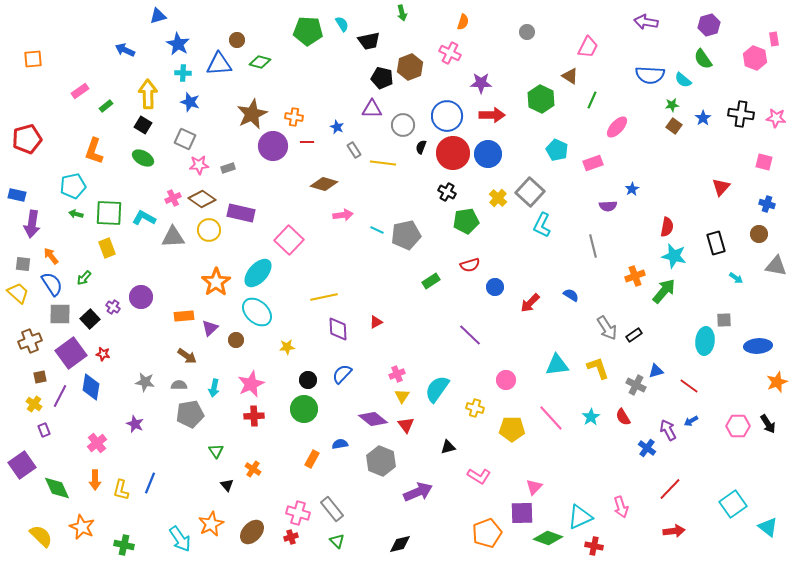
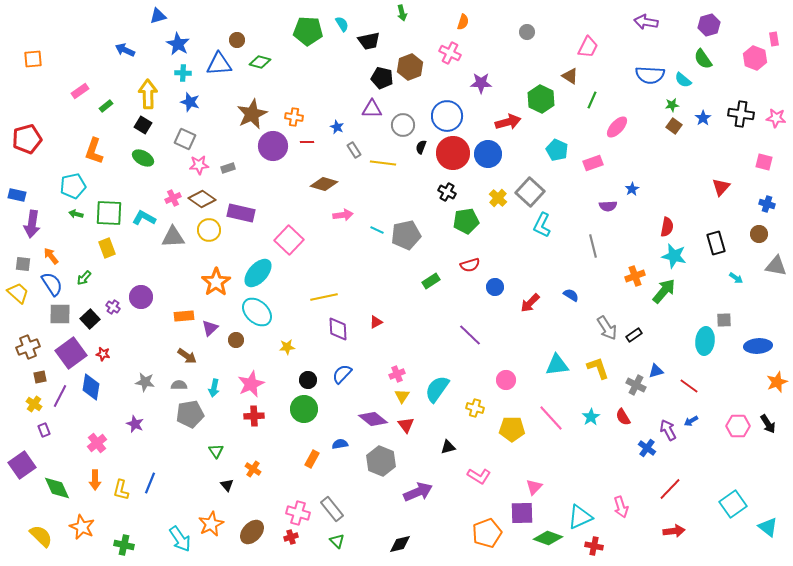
red arrow at (492, 115): moved 16 px right, 7 px down; rotated 15 degrees counterclockwise
brown cross at (30, 341): moved 2 px left, 6 px down
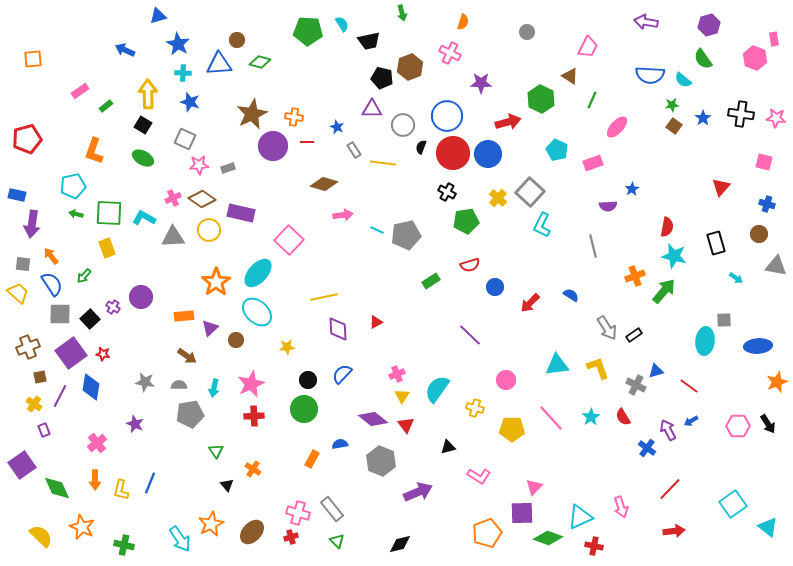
green arrow at (84, 278): moved 2 px up
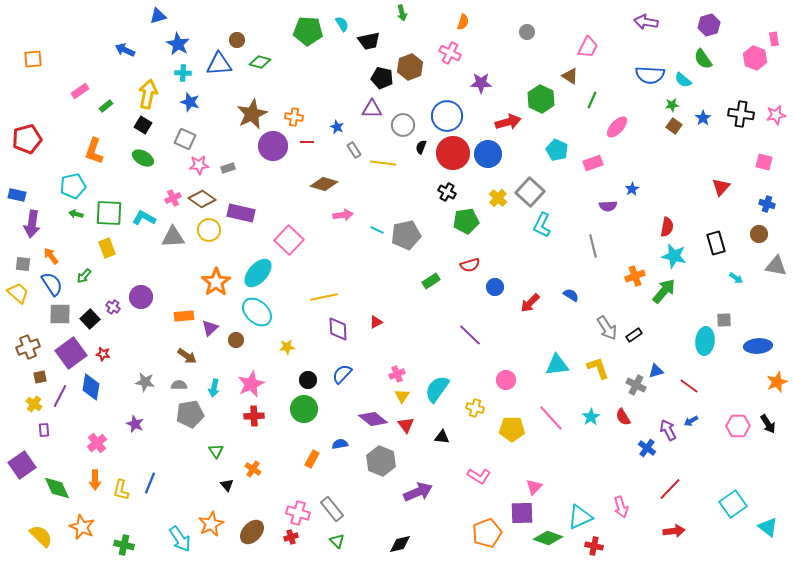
yellow arrow at (148, 94): rotated 12 degrees clockwise
pink star at (776, 118): moved 3 px up; rotated 18 degrees counterclockwise
purple rectangle at (44, 430): rotated 16 degrees clockwise
black triangle at (448, 447): moved 6 px left, 10 px up; rotated 21 degrees clockwise
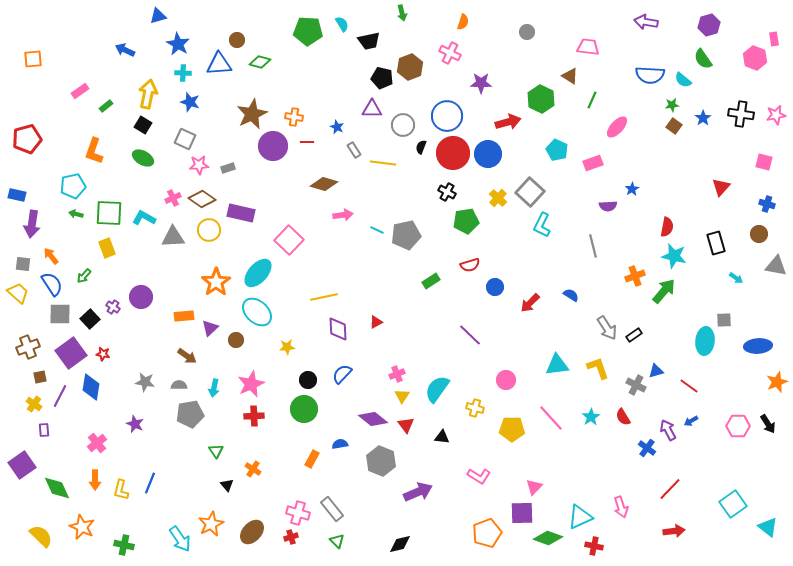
pink trapezoid at (588, 47): rotated 110 degrees counterclockwise
